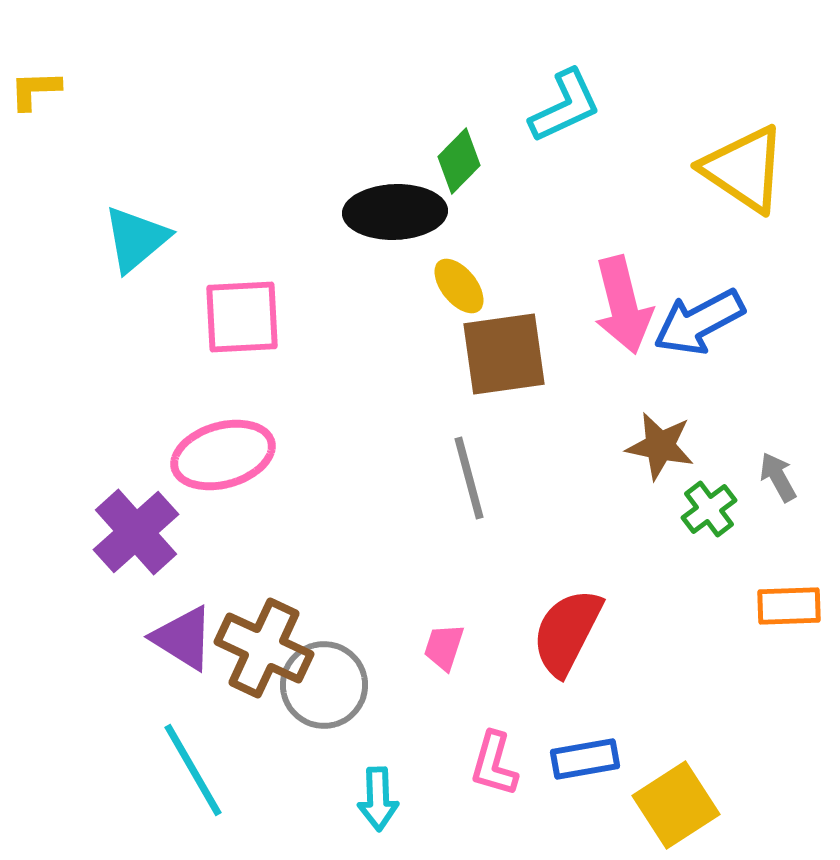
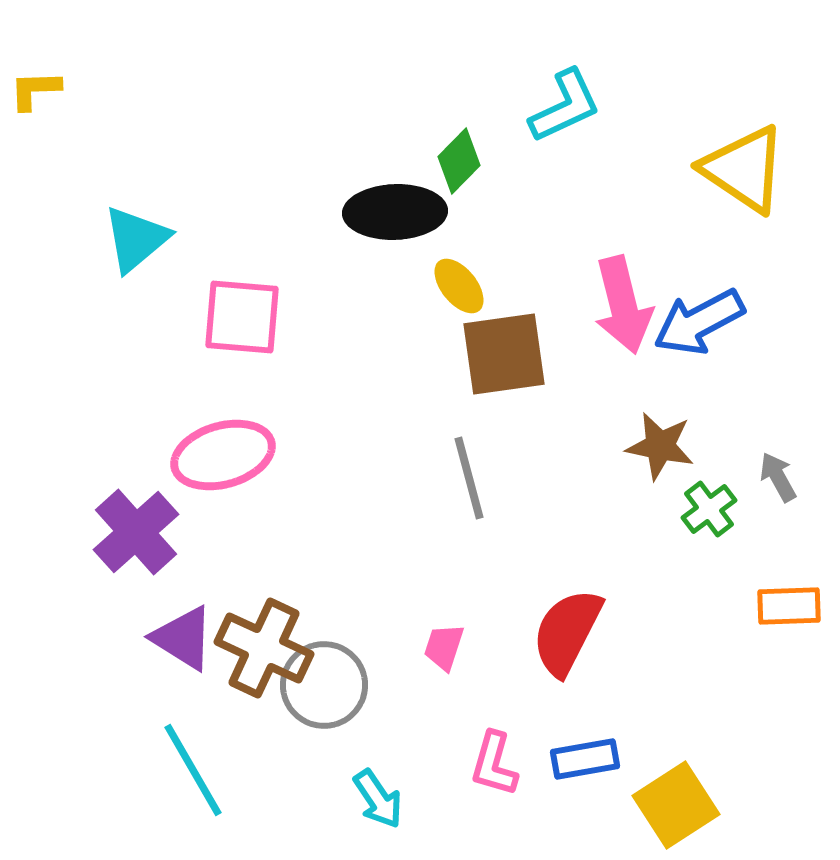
pink square: rotated 8 degrees clockwise
cyan arrow: rotated 32 degrees counterclockwise
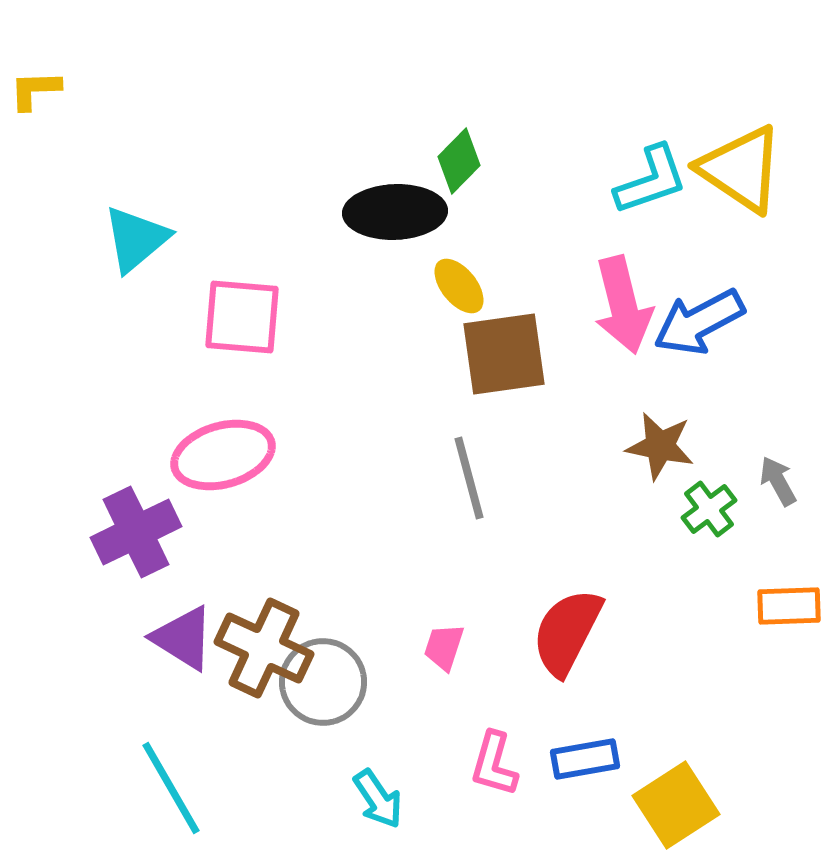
cyan L-shape: moved 86 px right, 74 px down; rotated 6 degrees clockwise
yellow triangle: moved 3 px left
gray arrow: moved 4 px down
purple cross: rotated 16 degrees clockwise
gray circle: moved 1 px left, 3 px up
cyan line: moved 22 px left, 18 px down
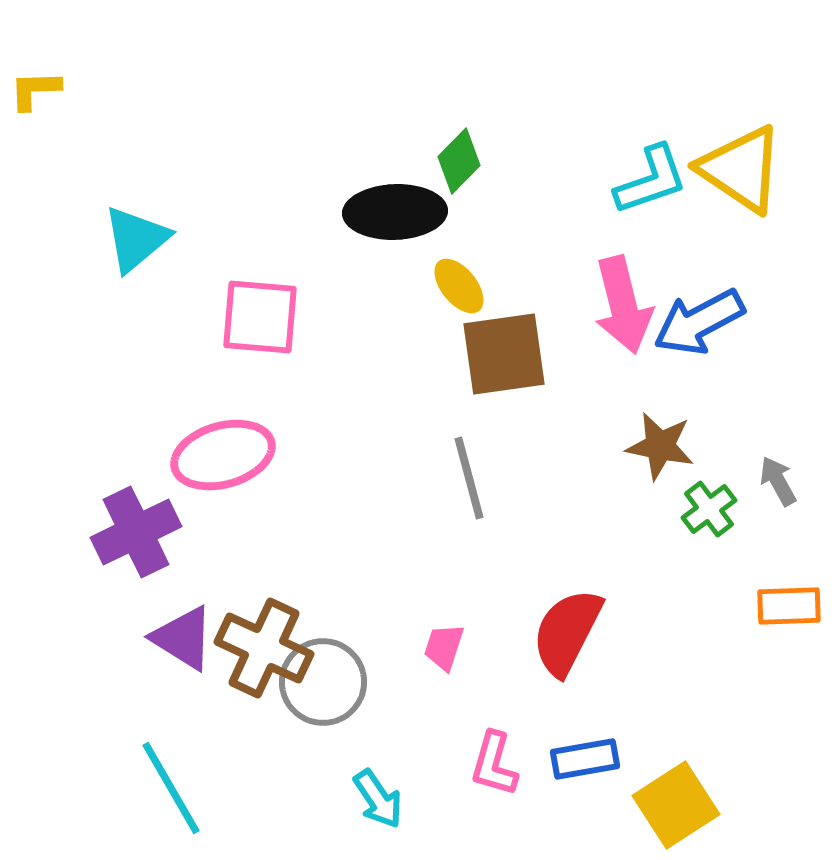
pink square: moved 18 px right
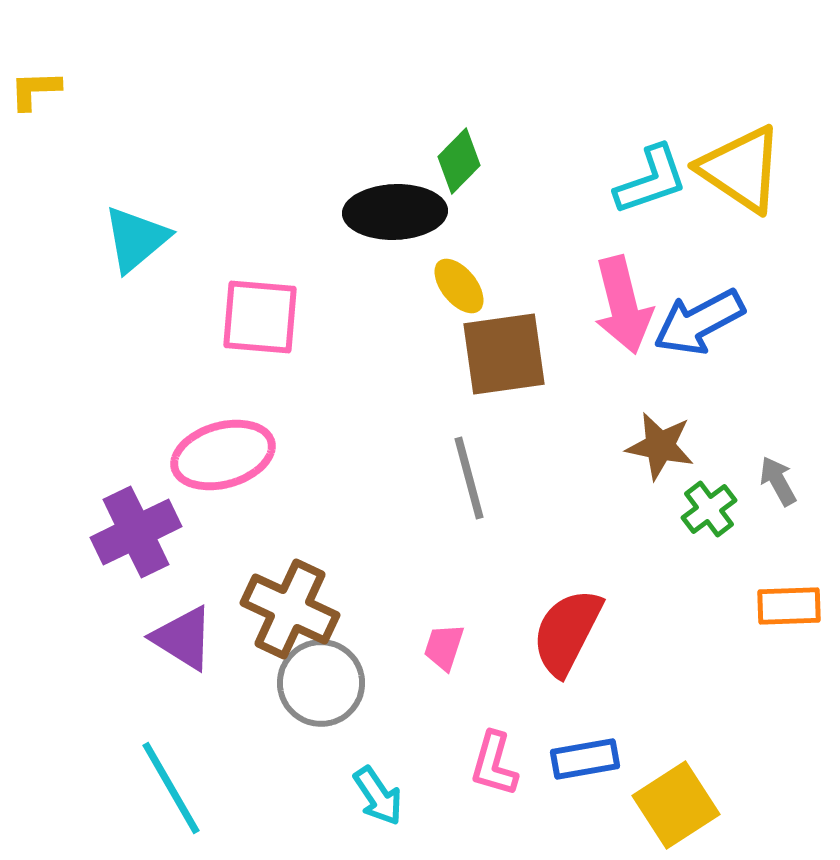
brown cross: moved 26 px right, 39 px up
gray circle: moved 2 px left, 1 px down
cyan arrow: moved 3 px up
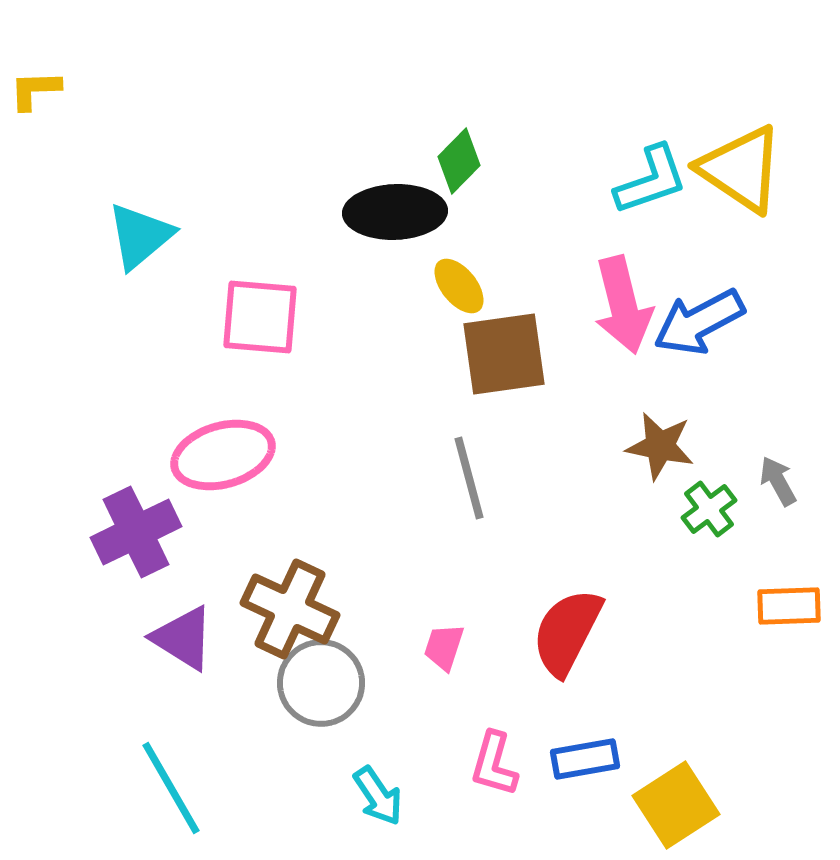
cyan triangle: moved 4 px right, 3 px up
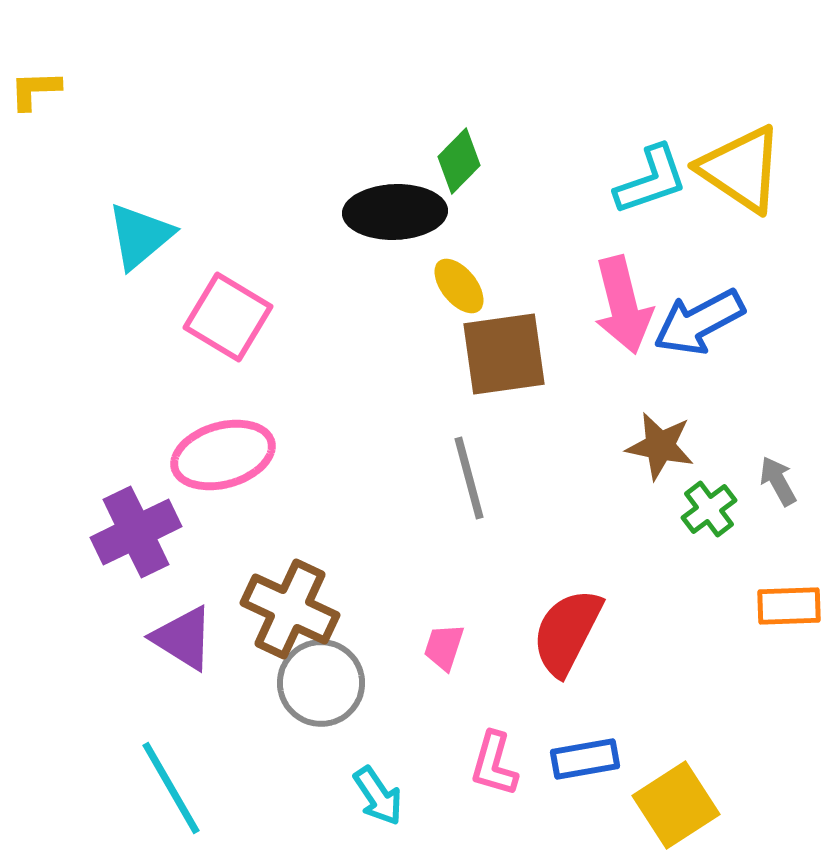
pink square: moved 32 px left; rotated 26 degrees clockwise
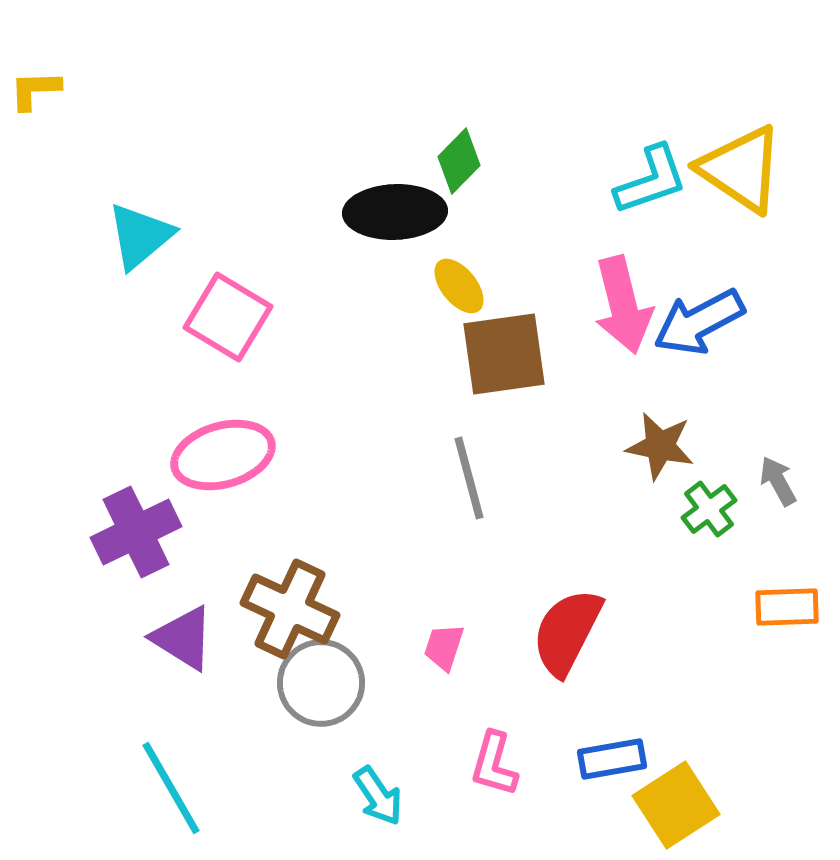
orange rectangle: moved 2 px left, 1 px down
blue rectangle: moved 27 px right
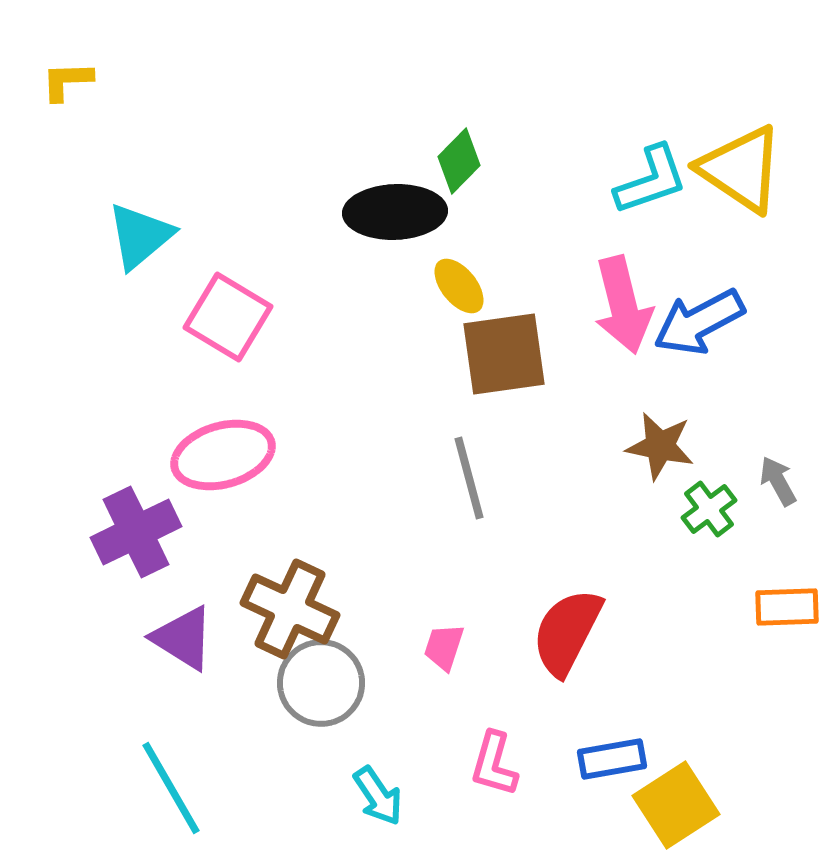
yellow L-shape: moved 32 px right, 9 px up
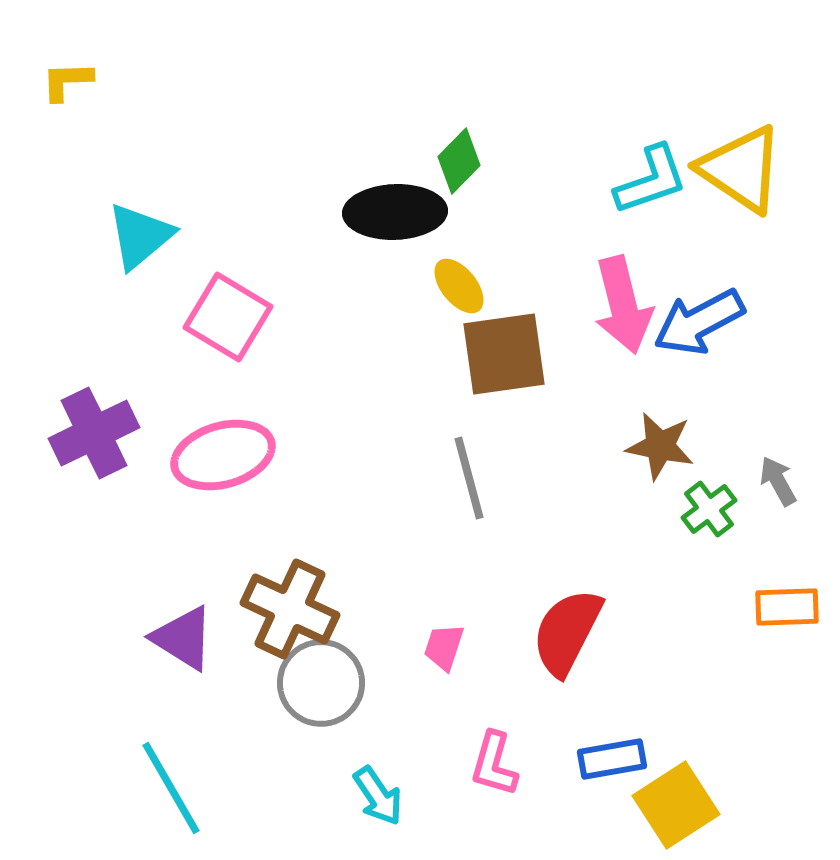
purple cross: moved 42 px left, 99 px up
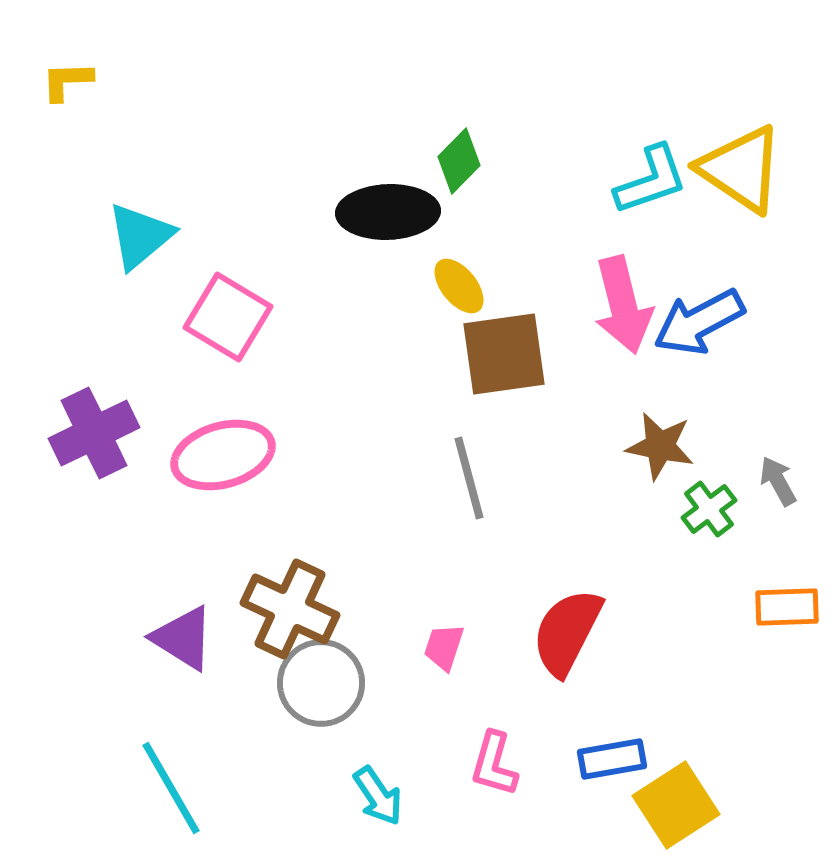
black ellipse: moved 7 px left
